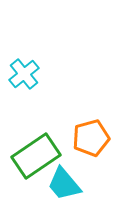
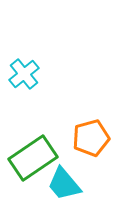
green rectangle: moved 3 px left, 2 px down
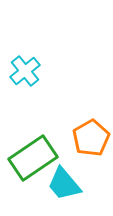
cyan cross: moved 1 px right, 3 px up
orange pentagon: rotated 15 degrees counterclockwise
